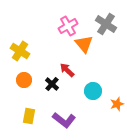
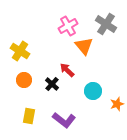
orange triangle: moved 2 px down
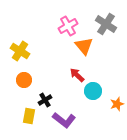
red arrow: moved 10 px right, 5 px down
black cross: moved 7 px left, 16 px down; rotated 16 degrees clockwise
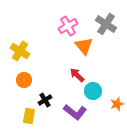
purple L-shape: moved 11 px right, 8 px up
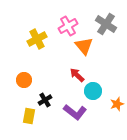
yellow cross: moved 17 px right, 12 px up; rotated 30 degrees clockwise
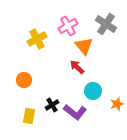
red arrow: moved 8 px up
black cross: moved 7 px right, 5 px down
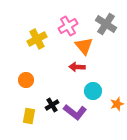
red arrow: rotated 42 degrees counterclockwise
orange circle: moved 2 px right
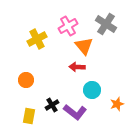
cyan circle: moved 1 px left, 1 px up
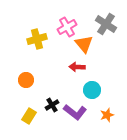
pink cross: moved 1 px left, 1 px down
yellow cross: rotated 12 degrees clockwise
orange triangle: moved 2 px up
orange star: moved 10 px left, 11 px down
yellow rectangle: rotated 21 degrees clockwise
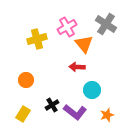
yellow rectangle: moved 6 px left, 2 px up
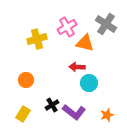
orange triangle: moved 1 px right, 1 px up; rotated 36 degrees counterclockwise
cyan circle: moved 3 px left, 7 px up
purple L-shape: moved 1 px left
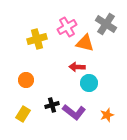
black cross: rotated 16 degrees clockwise
